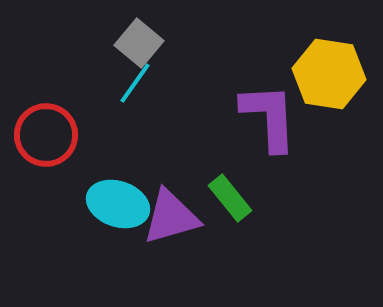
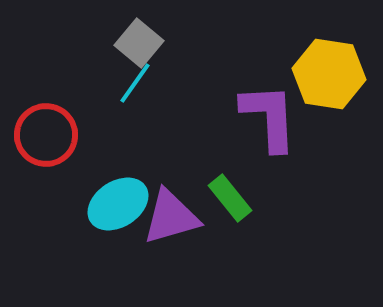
cyan ellipse: rotated 52 degrees counterclockwise
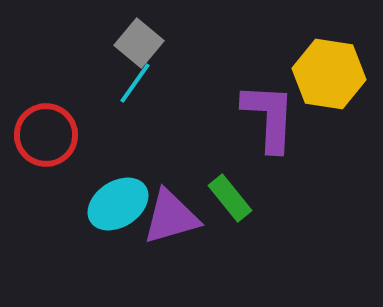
purple L-shape: rotated 6 degrees clockwise
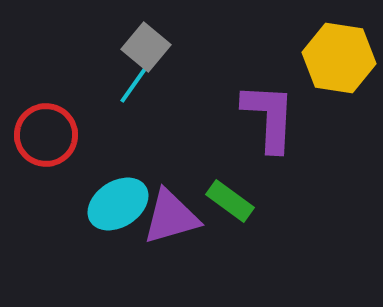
gray square: moved 7 px right, 4 px down
yellow hexagon: moved 10 px right, 16 px up
green rectangle: moved 3 px down; rotated 15 degrees counterclockwise
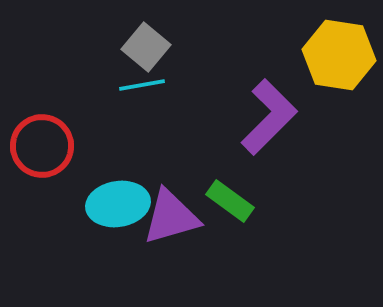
yellow hexagon: moved 3 px up
cyan line: moved 7 px right, 2 px down; rotated 45 degrees clockwise
purple L-shape: rotated 42 degrees clockwise
red circle: moved 4 px left, 11 px down
cyan ellipse: rotated 24 degrees clockwise
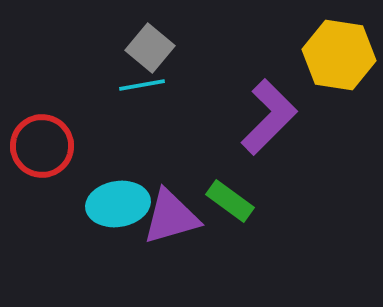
gray square: moved 4 px right, 1 px down
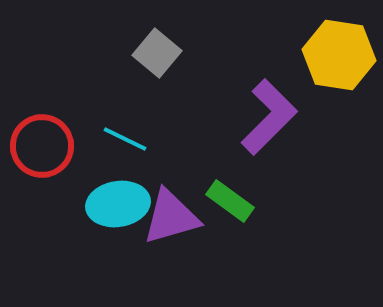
gray square: moved 7 px right, 5 px down
cyan line: moved 17 px left, 54 px down; rotated 36 degrees clockwise
